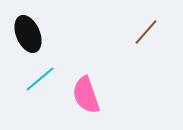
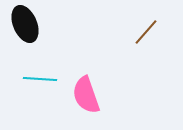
black ellipse: moved 3 px left, 10 px up
cyan line: rotated 44 degrees clockwise
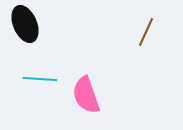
brown line: rotated 16 degrees counterclockwise
